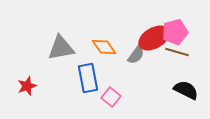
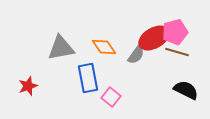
red star: moved 1 px right
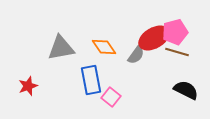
blue rectangle: moved 3 px right, 2 px down
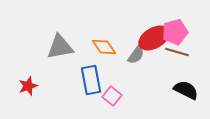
gray triangle: moved 1 px left, 1 px up
pink square: moved 1 px right, 1 px up
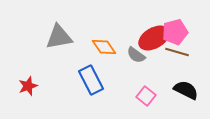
gray triangle: moved 1 px left, 10 px up
gray semicircle: rotated 90 degrees clockwise
blue rectangle: rotated 16 degrees counterclockwise
pink square: moved 34 px right
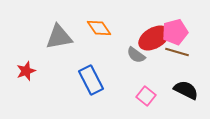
orange diamond: moved 5 px left, 19 px up
red star: moved 2 px left, 15 px up
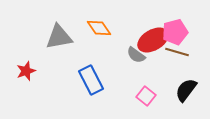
red ellipse: moved 1 px left, 2 px down
black semicircle: rotated 80 degrees counterclockwise
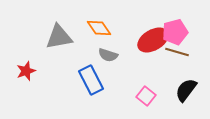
gray semicircle: moved 28 px left; rotated 18 degrees counterclockwise
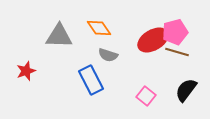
gray triangle: moved 1 px up; rotated 12 degrees clockwise
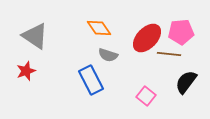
pink pentagon: moved 6 px right; rotated 10 degrees clockwise
gray triangle: moved 24 px left; rotated 32 degrees clockwise
red ellipse: moved 6 px left, 2 px up; rotated 16 degrees counterclockwise
brown line: moved 8 px left, 2 px down; rotated 10 degrees counterclockwise
black semicircle: moved 8 px up
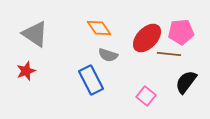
gray triangle: moved 2 px up
